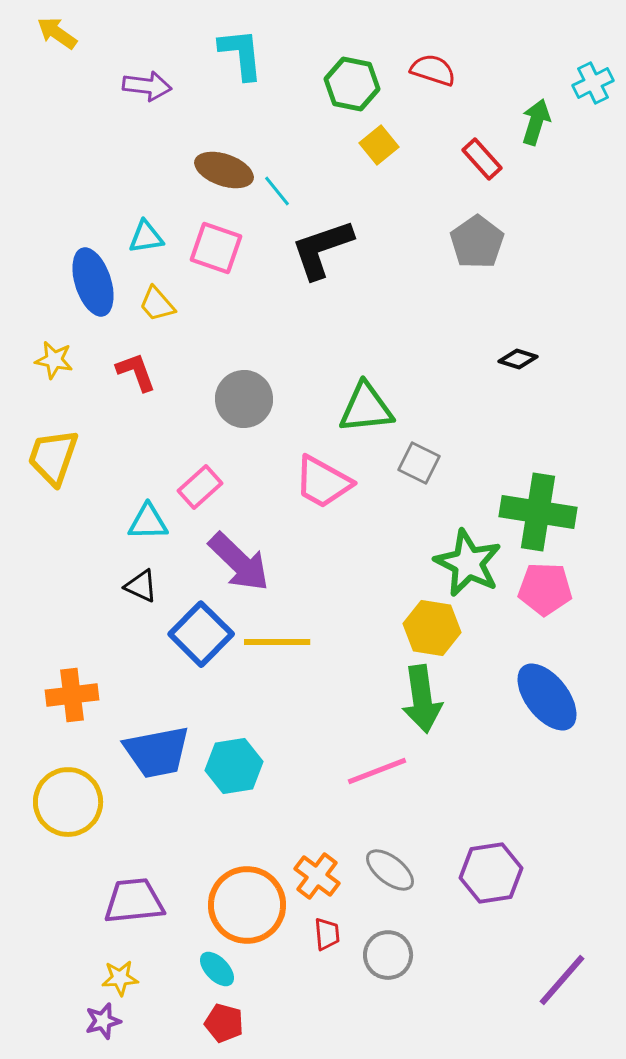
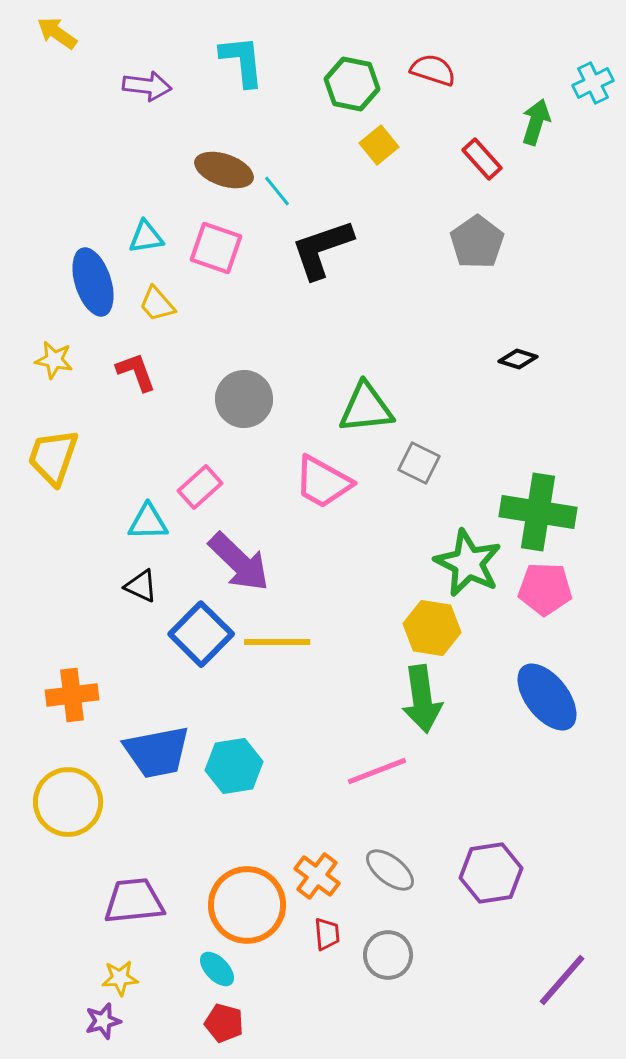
cyan L-shape at (241, 54): moved 1 px right, 7 px down
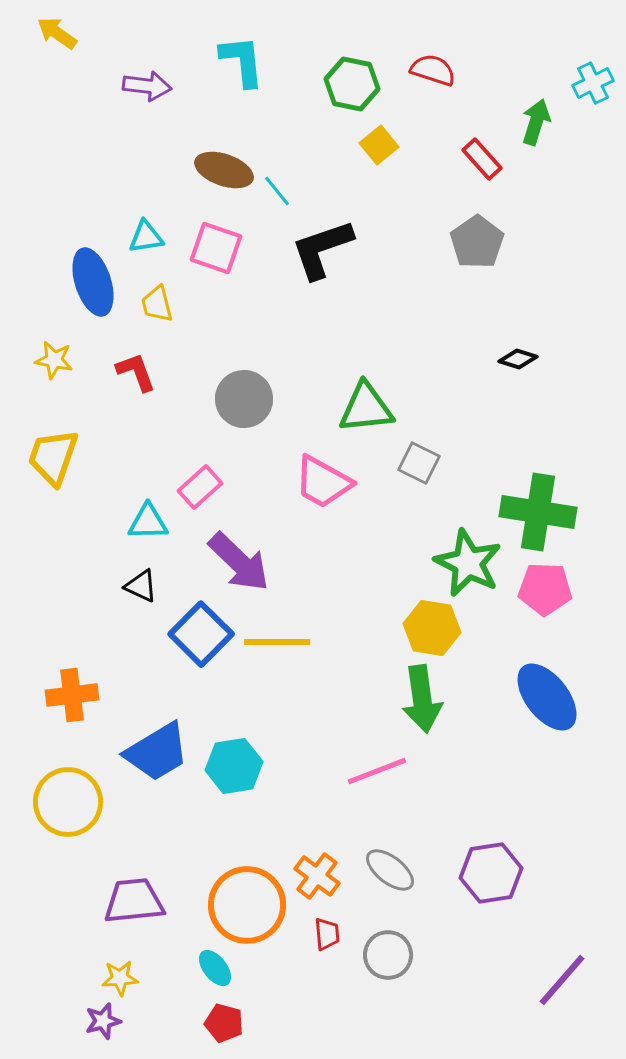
yellow trapezoid at (157, 304): rotated 27 degrees clockwise
blue trapezoid at (157, 752): rotated 20 degrees counterclockwise
cyan ellipse at (217, 969): moved 2 px left, 1 px up; rotated 6 degrees clockwise
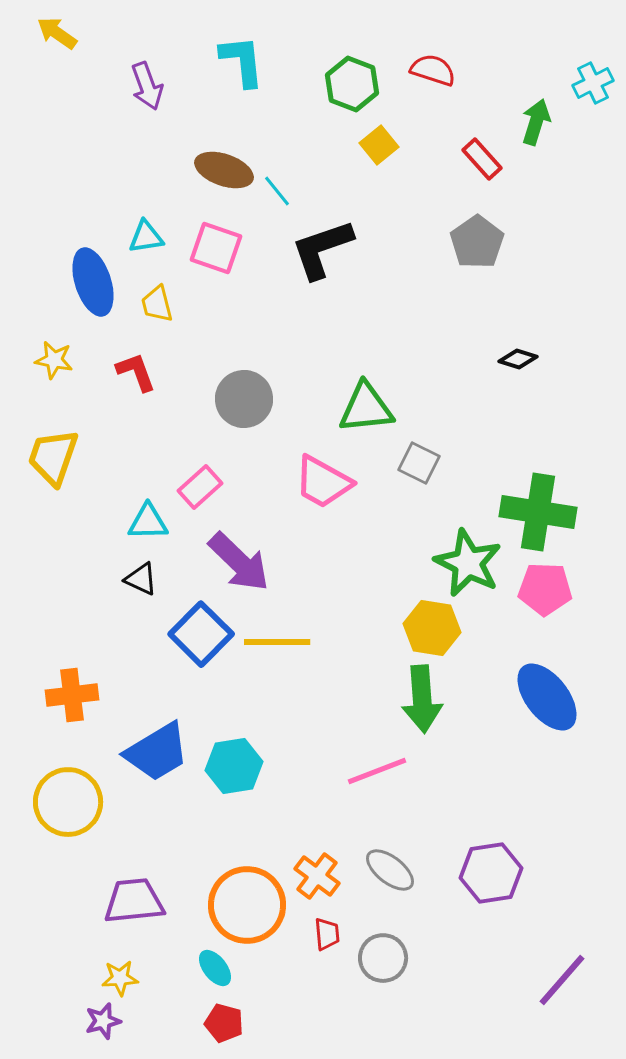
green hexagon at (352, 84): rotated 10 degrees clockwise
purple arrow at (147, 86): rotated 63 degrees clockwise
black triangle at (141, 586): moved 7 px up
green arrow at (422, 699): rotated 4 degrees clockwise
gray circle at (388, 955): moved 5 px left, 3 px down
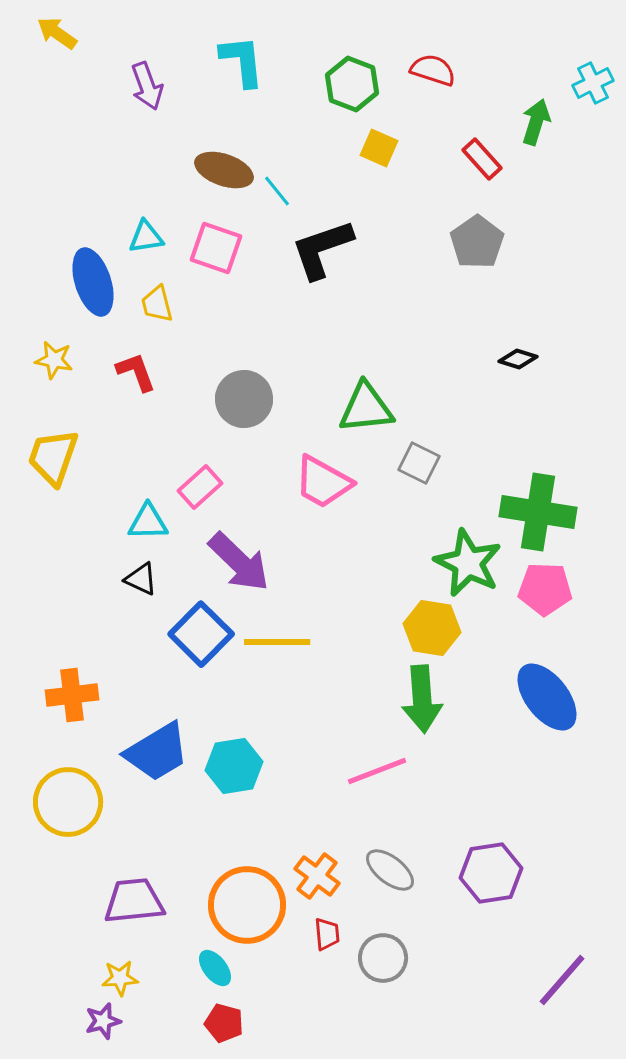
yellow square at (379, 145): moved 3 px down; rotated 27 degrees counterclockwise
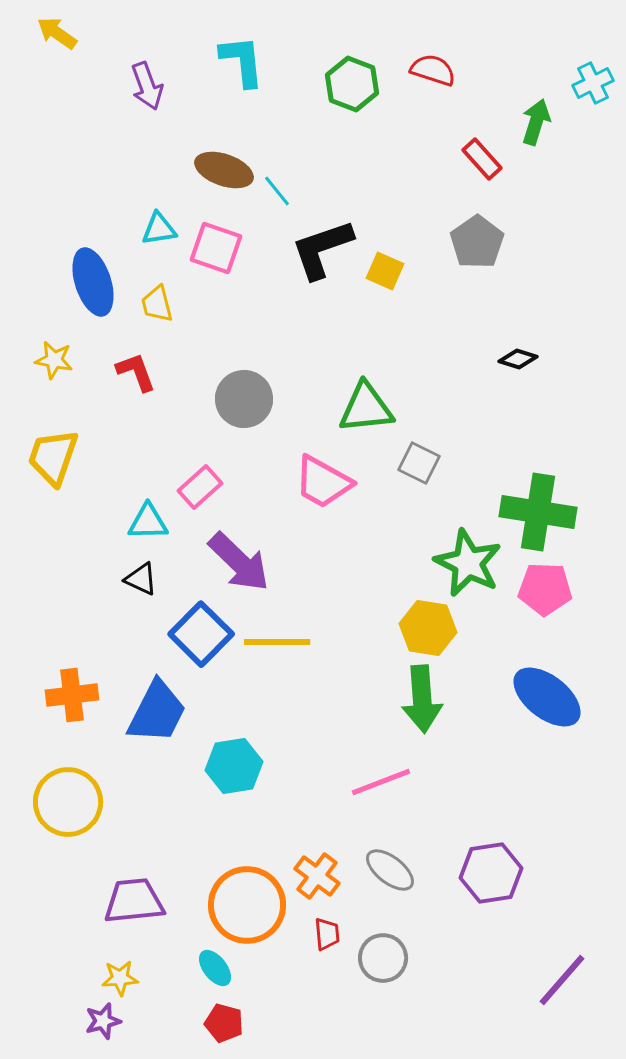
yellow square at (379, 148): moved 6 px right, 123 px down
cyan triangle at (146, 237): moved 13 px right, 8 px up
yellow hexagon at (432, 628): moved 4 px left
blue ellipse at (547, 697): rotated 14 degrees counterclockwise
blue trapezoid at (157, 752): moved 40 px up; rotated 32 degrees counterclockwise
pink line at (377, 771): moved 4 px right, 11 px down
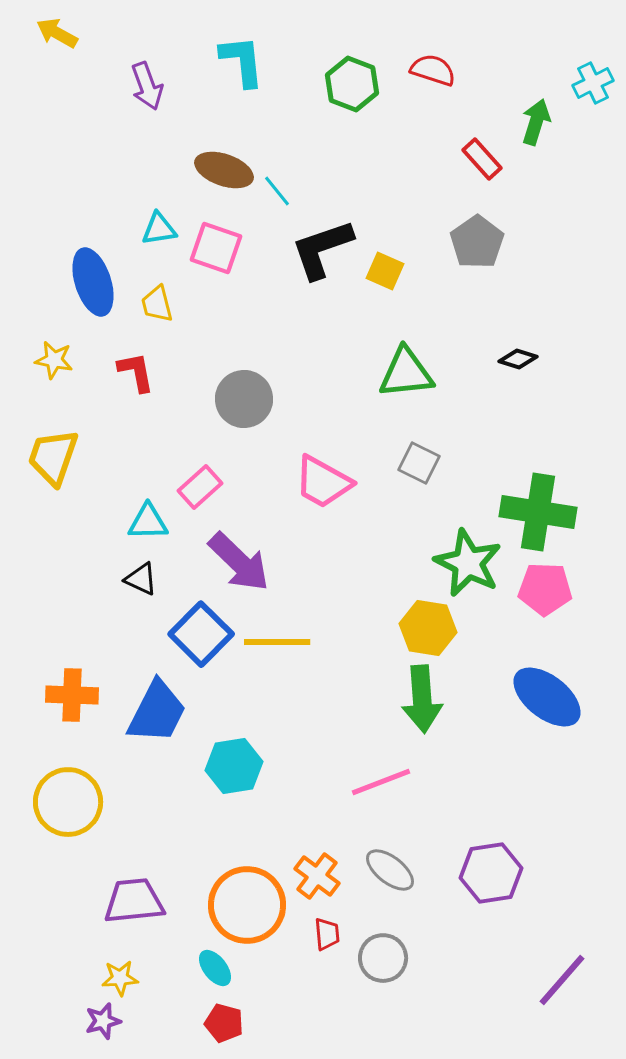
yellow arrow at (57, 33): rotated 6 degrees counterclockwise
red L-shape at (136, 372): rotated 9 degrees clockwise
green triangle at (366, 408): moved 40 px right, 35 px up
orange cross at (72, 695): rotated 9 degrees clockwise
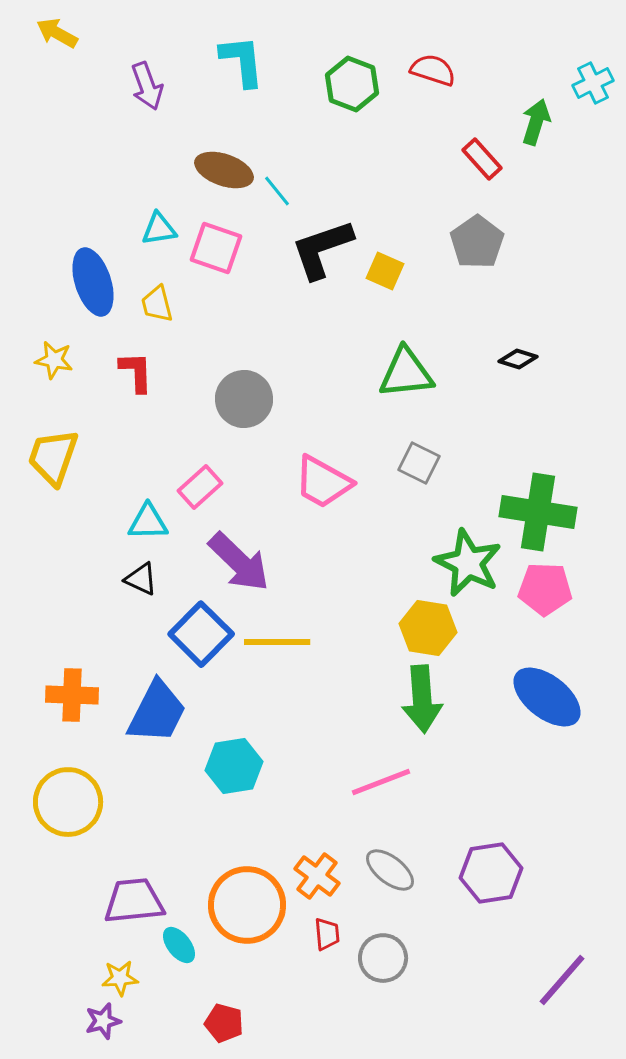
red L-shape at (136, 372): rotated 9 degrees clockwise
cyan ellipse at (215, 968): moved 36 px left, 23 px up
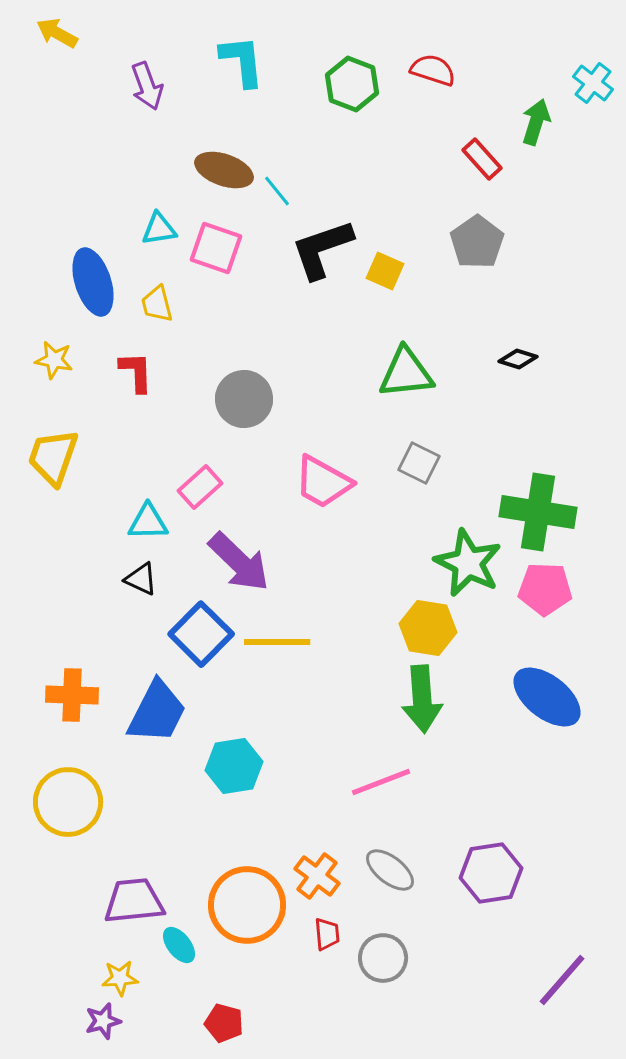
cyan cross at (593, 83): rotated 27 degrees counterclockwise
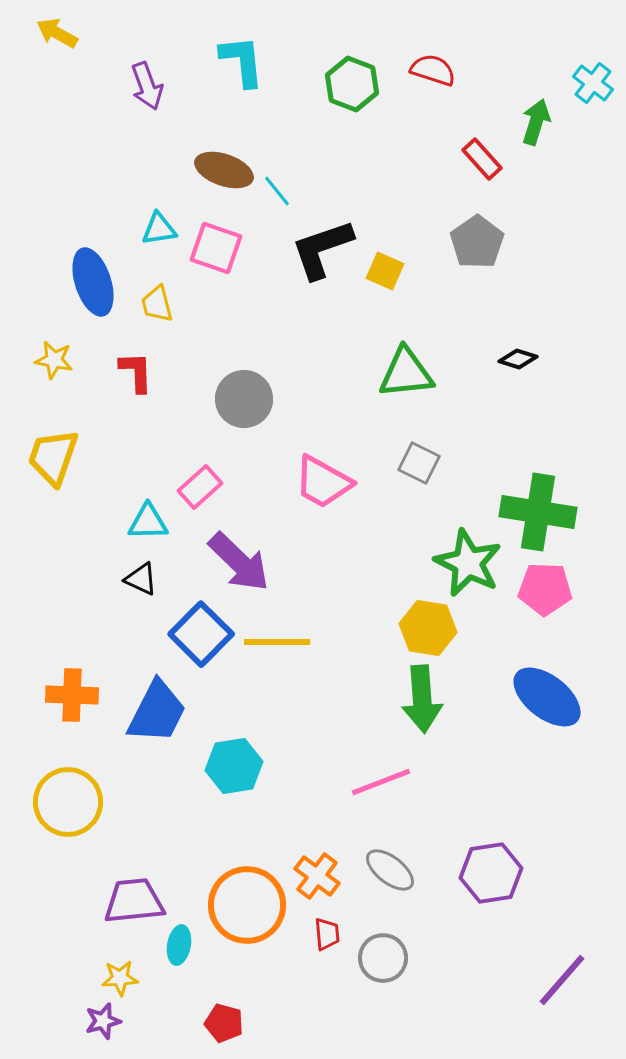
cyan ellipse at (179, 945): rotated 48 degrees clockwise
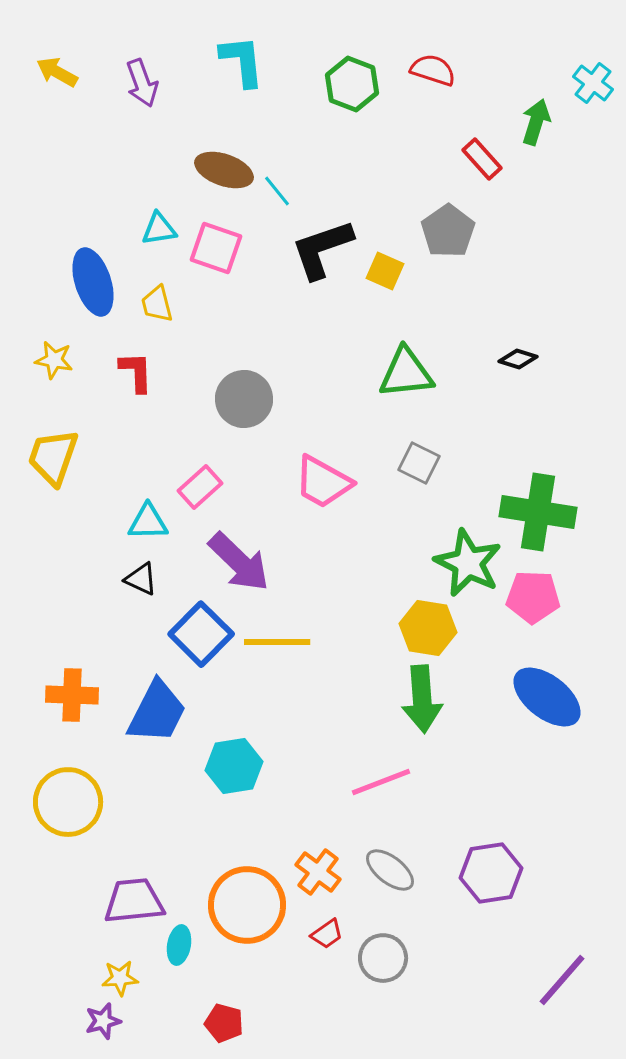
yellow arrow at (57, 33): moved 39 px down
purple arrow at (147, 86): moved 5 px left, 3 px up
gray pentagon at (477, 242): moved 29 px left, 11 px up
pink pentagon at (545, 589): moved 12 px left, 8 px down
orange cross at (317, 876): moved 1 px right, 4 px up
red trapezoid at (327, 934): rotated 60 degrees clockwise
